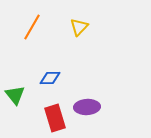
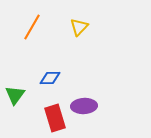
green triangle: rotated 15 degrees clockwise
purple ellipse: moved 3 px left, 1 px up
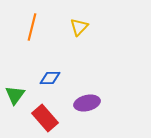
orange line: rotated 16 degrees counterclockwise
purple ellipse: moved 3 px right, 3 px up; rotated 10 degrees counterclockwise
red rectangle: moved 10 px left; rotated 24 degrees counterclockwise
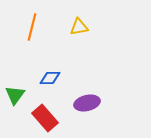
yellow triangle: rotated 36 degrees clockwise
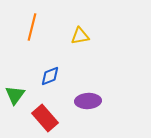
yellow triangle: moved 1 px right, 9 px down
blue diamond: moved 2 px up; rotated 20 degrees counterclockwise
purple ellipse: moved 1 px right, 2 px up; rotated 10 degrees clockwise
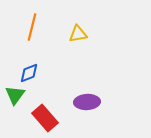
yellow triangle: moved 2 px left, 2 px up
blue diamond: moved 21 px left, 3 px up
purple ellipse: moved 1 px left, 1 px down
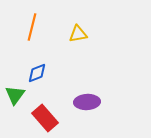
blue diamond: moved 8 px right
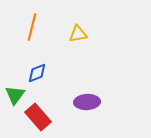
red rectangle: moved 7 px left, 1 px up
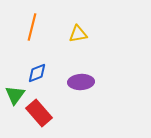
purple ellipse: moved 6 px left, 20 px up
red rectangle: moved 1 px right, 4 px up
